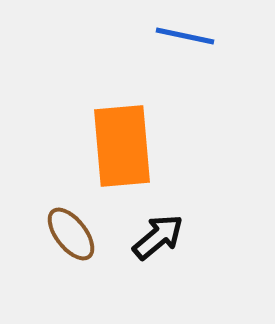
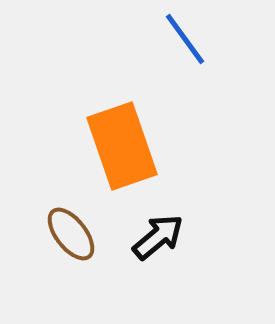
blue line: moved 3 px down; rotated 42 degrees clockwise
orange rectangle: rotated 14 degrees counterclockwise
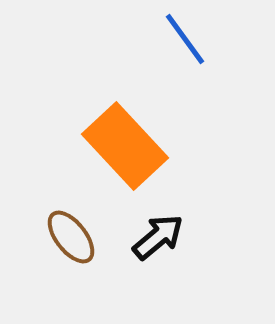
orange rectangle: moved 3 px right; rotated 24 degrees counterclockwise
brown ellipse: moved 3 px down
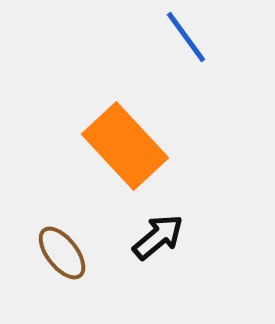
blue line: moved 1 px right, 2 px up
brown ellipse: moved 9 px left, 16 px down
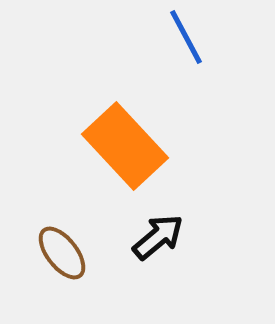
blue line: rotated 8 degrees clockwise
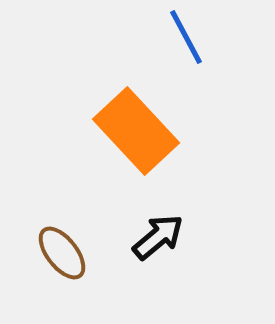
orange rectangle: moved 11 px right, 15 px up
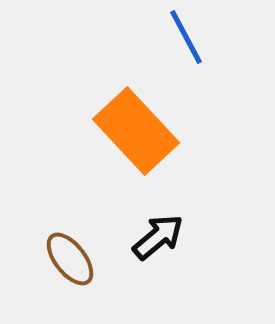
brown ellipse: moved 8 px right, 6 px down
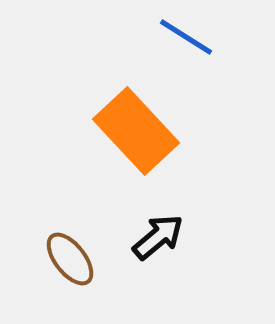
blue line: rotated 30 degrees counterclockwise
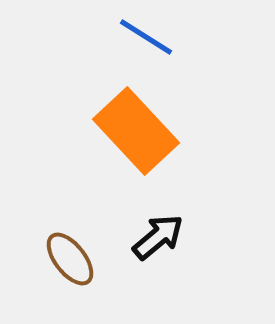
blue line: moved 40 px left
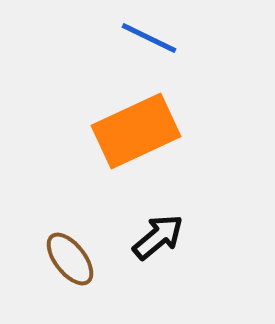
blue line: moved 3 px right, 1 px down; rotated 6 degrees counterclockwise
orange rectangle: rotated 72 degrees counterclockwise
